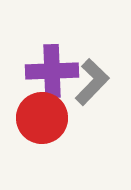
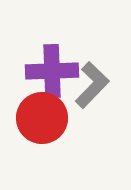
gray L-shape: moved 3 px down
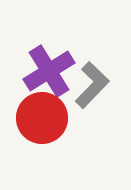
purple cross: moved 3 px left; rotated 30 degrees counterclockwise
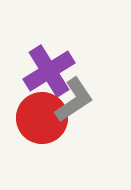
gray L-shape: moved 18 px left, 15 px down; rotated 12 degrees clockwise
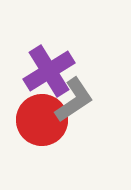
red circle: moved 2 px down
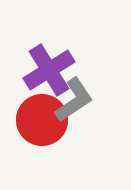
purple cross: moved 1 px up
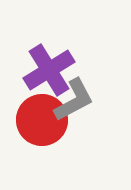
gray L-shape: rotated 6 degrees clockwise
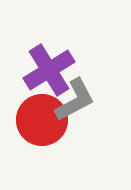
gray L-shape: moved 1 px right
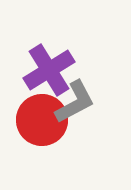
gray L-shape: moved 2 px down
